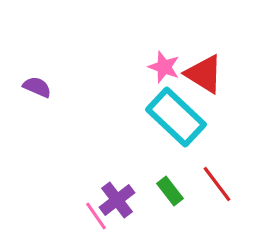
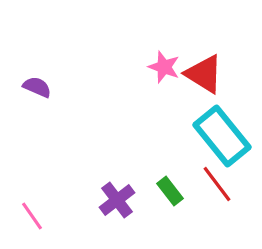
cyan rectangle: moved 46 px right, 19 px down; rotated 8 degrees clockwise
pink line: moved 64 px left
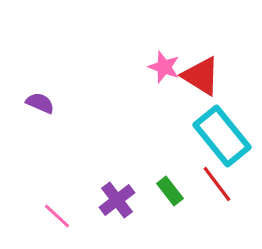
red triangle: moved 3 px left, 2 px down
purple semicircle: moved 3 px right, 16 px down
pink line: moved 25 px right; rotated 12 degrees counterclockwise
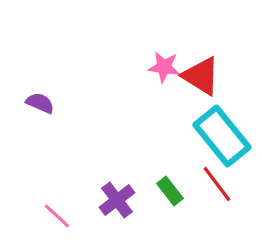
pink star: rotated 12 degrees counterclockwise
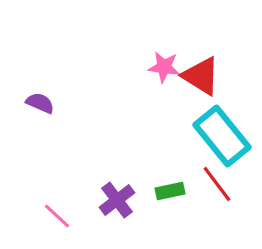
green rectangle: rotated 64 degrees counterclockwise
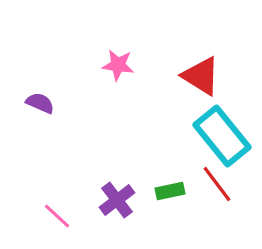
pink star: moved 46 px left, 2 px up
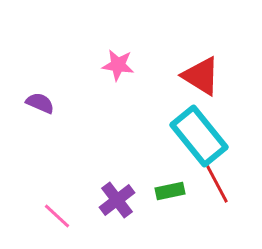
cyan rectangle: moved 23 px left
red line: rotated 9 degrees clockwise
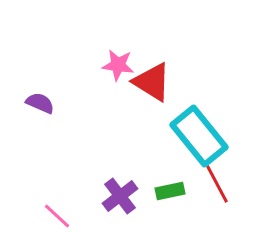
red triangle: moved 49 px left, 6 px down
purple cross: moved 3 px right, 4 px up
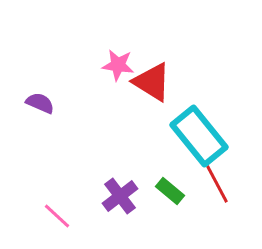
green rectangle: rotated 52 degrees clockwise
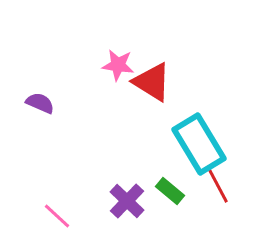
cyan rectangle: moved 8 px down; rotated 8 degrees clockwise
purple cross: moved 7 px right, 5 px down; rotated 9 degrees counterclockwise
